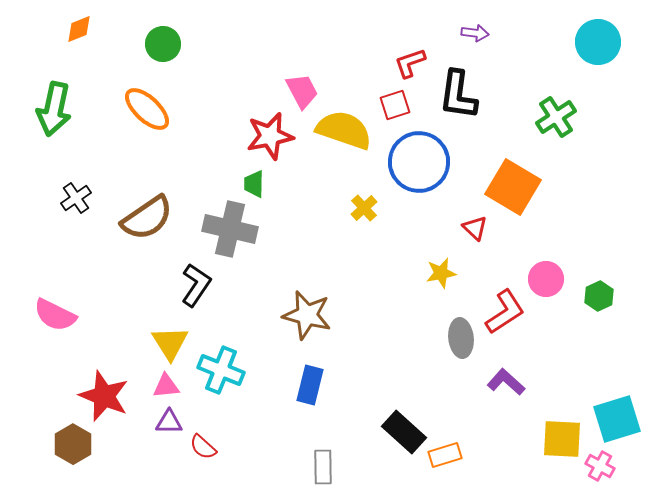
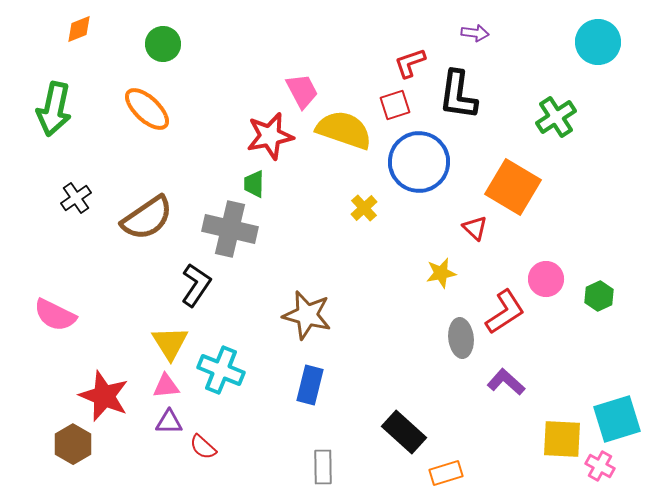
orange rectangle at (445, 455): moved 1 px right, 18 px down
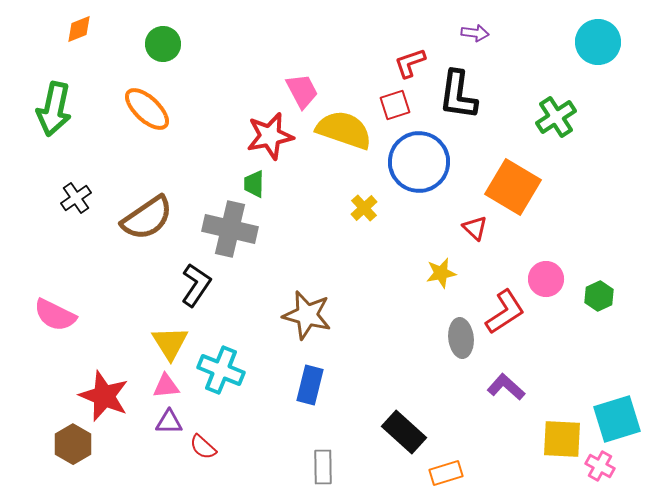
purple L-shape at (506, 382): moved 5 px down
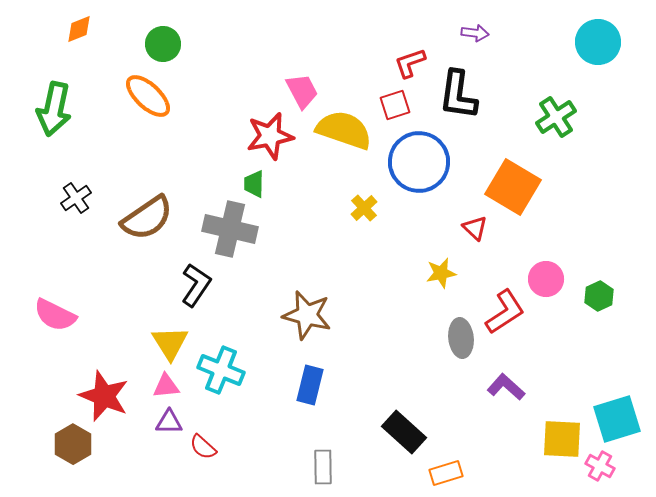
orange ellipse at (147, 109): moved 1 px right, 13 px up
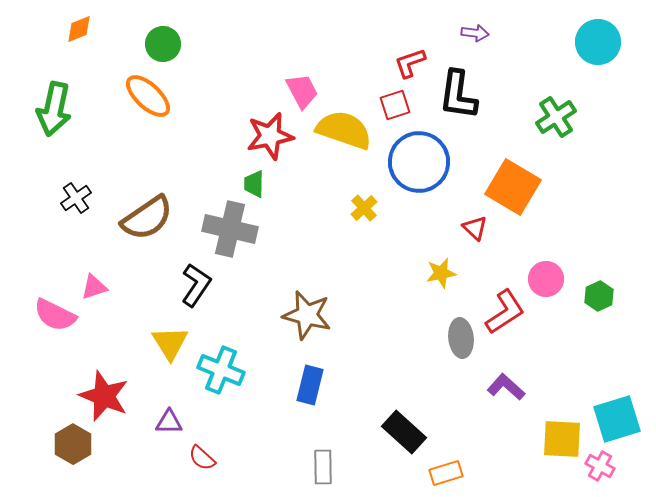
pink triangle at (166, 386): moved 72 px left, 99 px up; rotated 12 degrees counterclockwise
red semicircle at (203, 447): moved 1 px left, 11 px down
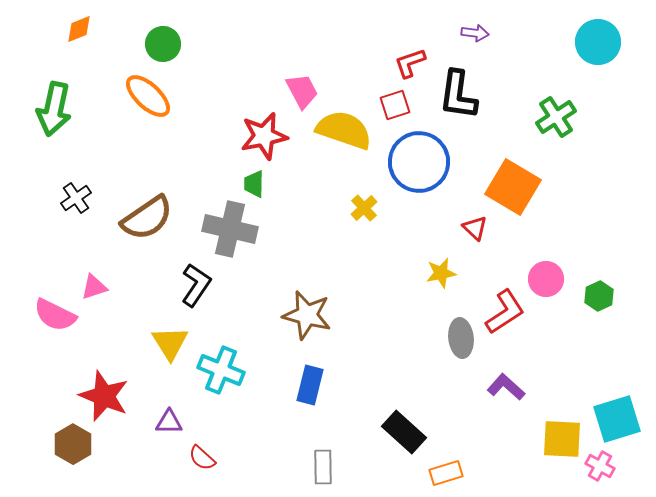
red star at (270, 136): moved 6 px left
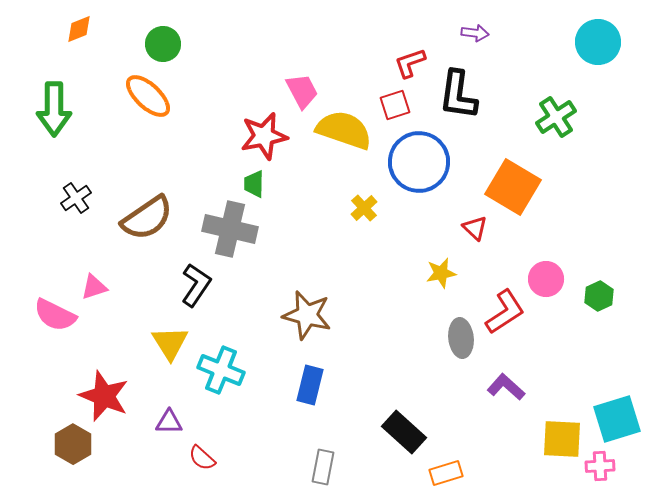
green arrow at (54, 109): rotated 12 degrees counterclockwise
pink cross at (600, 466): rotated 32 degrees counterclockwise
gray rectangle at (323, 467): rotated 12 degrees clockwise
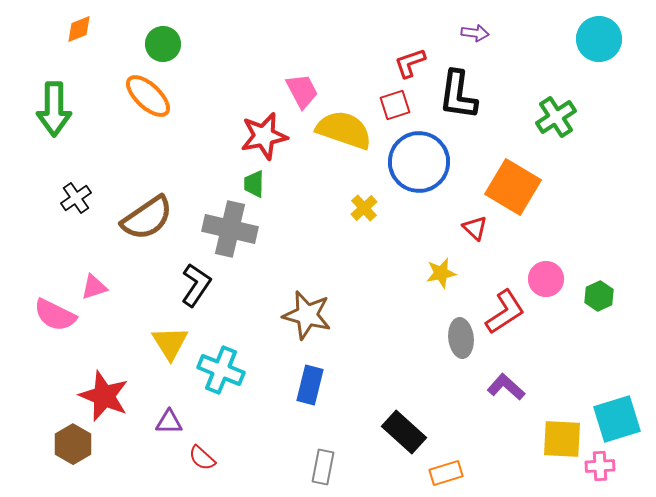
cyan circle at (598, 42): moved 1 px right, 3 px up
